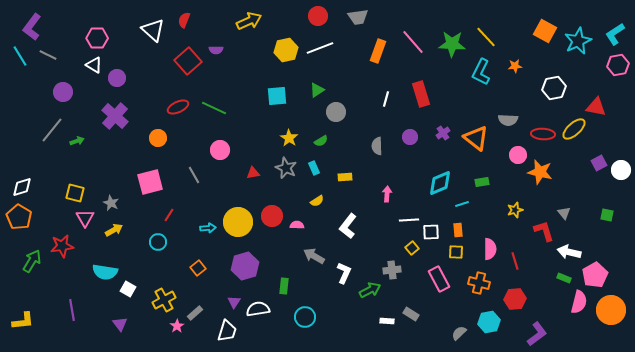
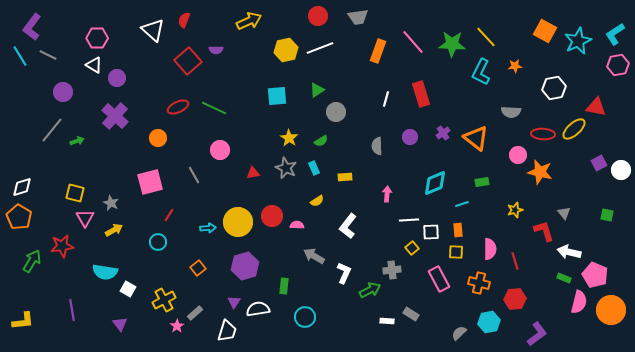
gray semicircle at (508, 120): moved 3 px right, 8 px up
cyan diamond at (440, 183): moved 5 px left
pink pentagon at (595, 275): rotated 20 degrees counterclockwise
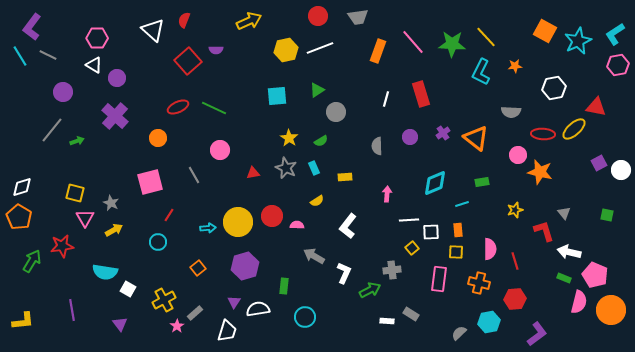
pink rectangle at (439, 279): rotated 35 degrees clockwise
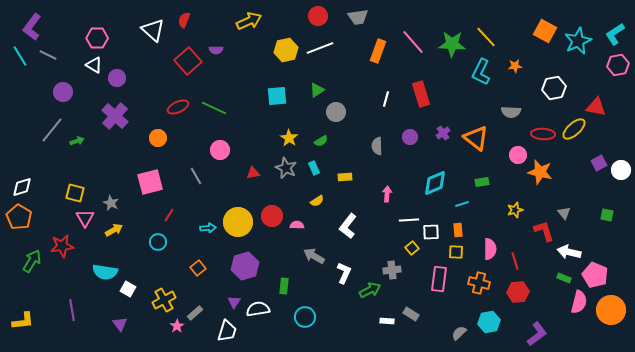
gray line at (194, 175): moved 2 px right, 1 px down
red hexagon at (515, 299): moved 3 px right, 7 px up
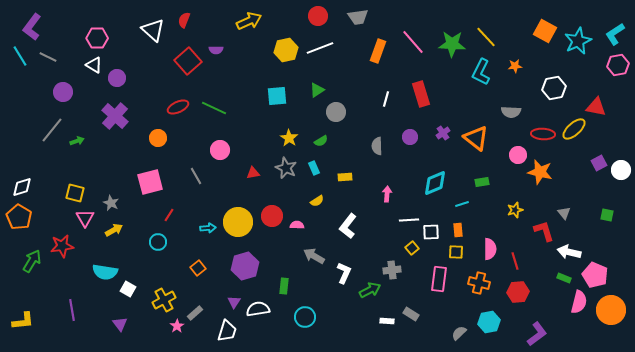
gray line at (48, 55): moved 2 px down
